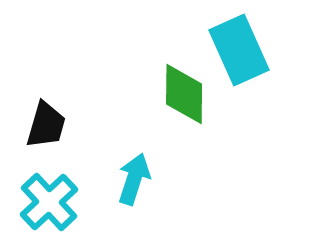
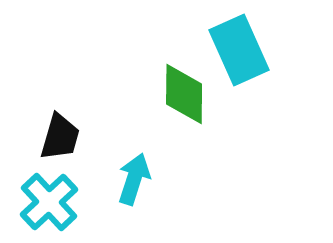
black trapezoid: moved 14 px right, 12 px down
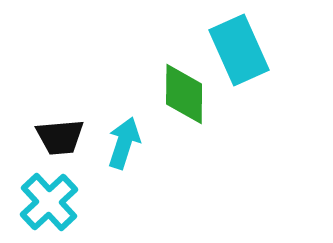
black trapezoid: rotated 69 degrees clockwise
cyan arrow: moved 10 px left, 36 px up
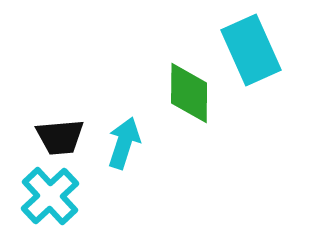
cyan rectangle: moved 12 px right
green diamond: moved 5 px right, 1 px up
cyan cross: moved 1 px right, 6 px up
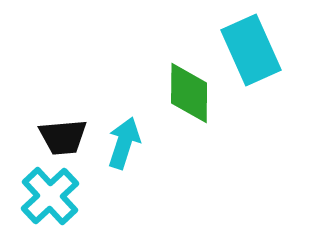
black trapezoid: moved 3 px right
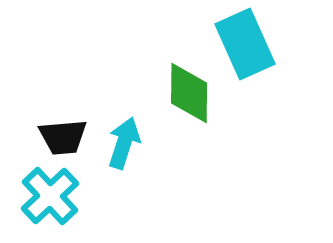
cyan rectangle: moved 6 px left, 6 px up
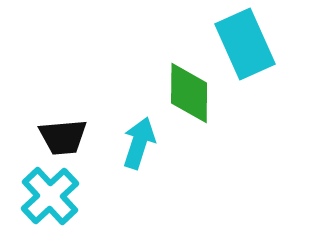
cyan arrow: moved 15 px right
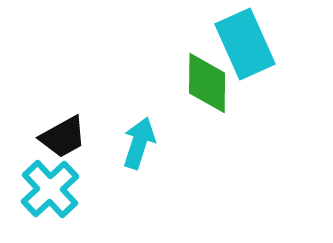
green diamond: moved 18 px right, 10 px up
black trapezoid: rotated 24 degrees counterclockwise
cyan cross: moved 7 px up
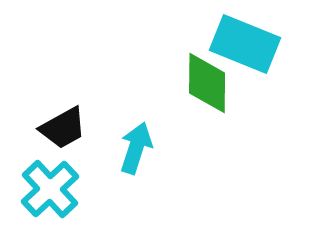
cyan rectangle: rotated 44 degrees counterclockwise
black trapezoid: moved 9 px up
cyan arrow: moved 3 px left, 5 px down
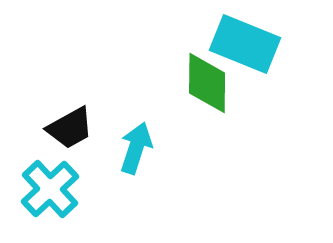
black trapezoid: moved 7 px right
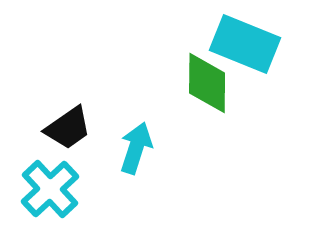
black trapezoid: moved 2 px left; rotated 6 degrees counterclockwise
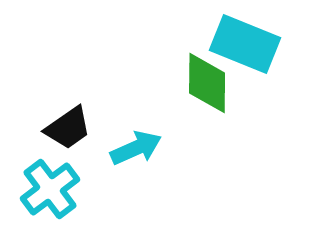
cyan arrow: rotated 48 degrees clockwise
cyan cross: rotated 6 degrees clockwise
